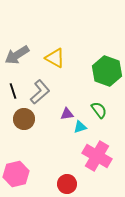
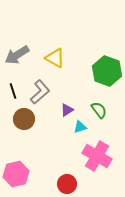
purple triangle: moved 4 px up; rotated 24 degrees counterclockwise
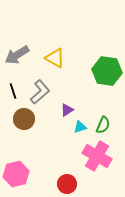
green hexagon: rotated 12 degrees counterclockwise
green semicircle: moved 4 px right, 15 px down; rotated 60 degrees clockwise
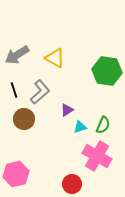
black line: moved 1 px right, 1 px up
red circle: moved 5 px right
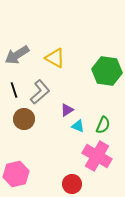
cyan triangle: moved 2 px left, 1 px up; rotated 40 degrees clockwise
